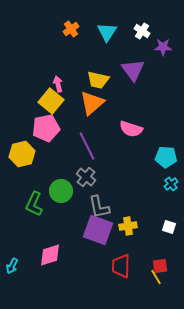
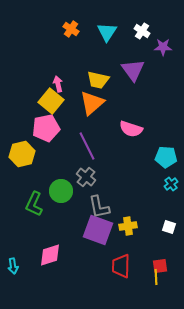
orange cross: rotated 21 degrees counterclockwise
cyan arrow: moved 1 px right; rotated 35 degrees counterclockwise
yellow line: rotated 28 degrees clockwise
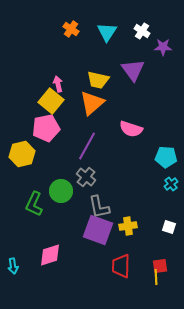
purple line: rotated 56 degrees clockwise
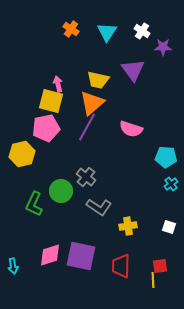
yellow square: rotated 25 degrees counterclockwise
purple line: moved 19 px up
gray L-shape: rotated 45 degrees counterclockwise
purple square: moved 17 px left, 26 px down; rotated 8 degrees counterclockwise
yellow line: moved 3 px left, 3 px down
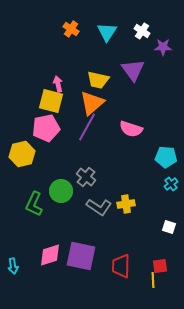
yellow cross: moved 2 px left, 22 px up
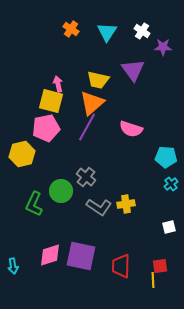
white square: rotated 32 degrees counterclockwise
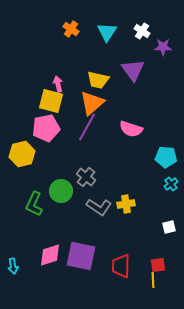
red square: moved 2 px left, 1 px up
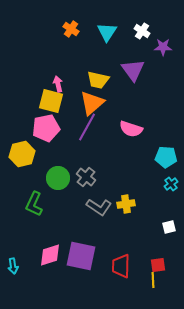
green circle: moved 3 px left, 13 px up
